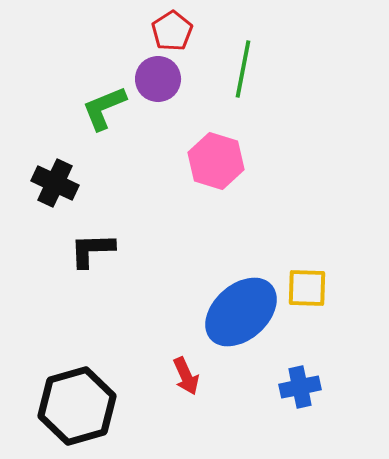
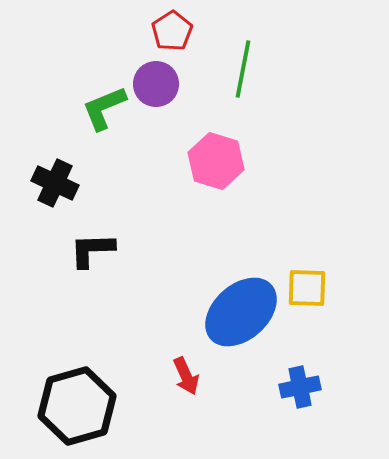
purple circle: moved 2 px left, 5 px down
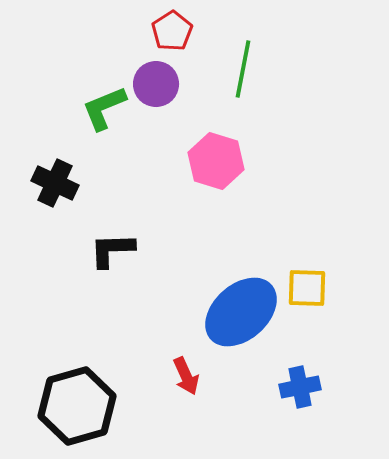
black L-shape: moved 20 px right
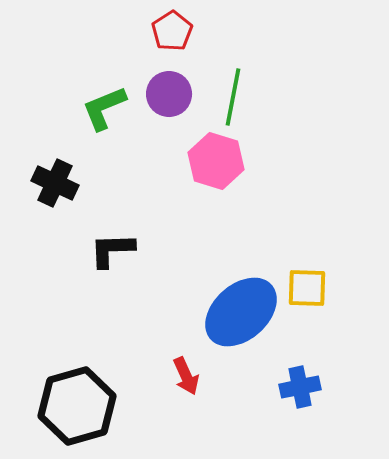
green line: moved 10 px left, 28 px down
purple circle: moved 13 px right, 10 px down
